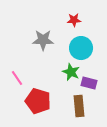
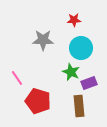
purple rectangle: rotated 35 degrees counterclockwise
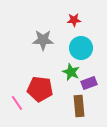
pink line: moved 25 px down
red pentagon: moved 2 px right, 12 px up; rotated 10 degrees counterclockwise
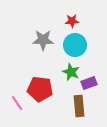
red star: moved 2 px left, 1 px down
cyan circle: moved 6 px left, 3 px up
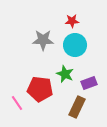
green star: moved 6 px left, 2 px down
brown rectangle: moved 2 px left, 1 px down; rotated 30 degrees clockwise
